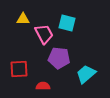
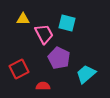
purple pentagon: rotated 20 degrees clockwise
red square: rotated 24 degrees counterclockwise
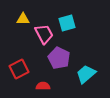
cyan square: rotated 30 degrees counterclockwise
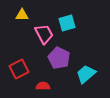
yellow triangle: moved 1 px left, 4 px up
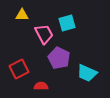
cyan trapezoid: moved 1 px right, 1 px up; rotated 115 degrees counterclockwise
red semicircle: moved 2 px left
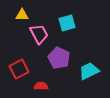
pink trapezoid: moved 5 px left
cyan trapezoid: moved 2 px right, 2 px up; rotated 130 degrees clockwise
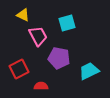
yellow triangle: moved 1 px right; rotated 24 degrees clockwise
pink trapezoid: moved 1 px left, 2 px down
purple pentagon: rotated 15 degrees counterclockwise
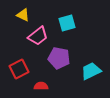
pink trapezoid: rotated 80 degrees clockwise
cyan trapezoid: moved 2 px right
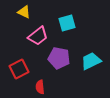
yellow triangle: moved 1 px right, 3 px up
cyan trapezoid: moved 10 px up
red semicircle: moved 1 px left, 1 px down; rotated 96 degrees counterclockwise
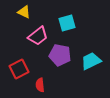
purple pentagon: moved 1 px right, 3 px up
red semicircle: moved 2 px up
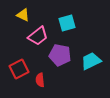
yellow triangle: moved 1 px left, 3 px down
red semicircle: moved 5 px up
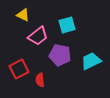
cyan square: moved 2 px down
